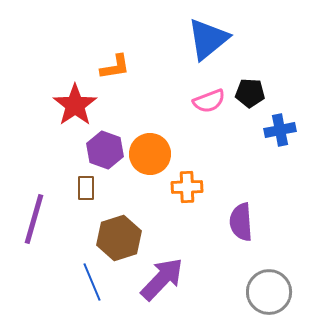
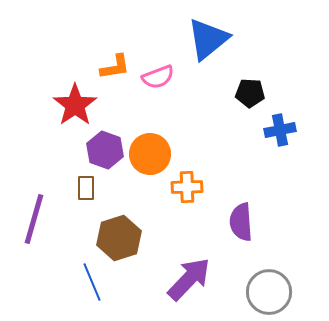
pink semicircle: moved 51 px left, 24 px up
purple arrow: moved 27 px right
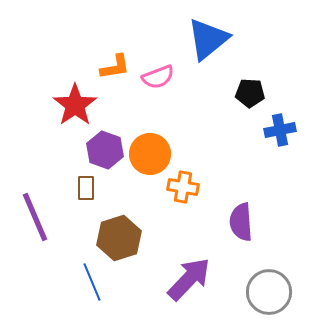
orange cross: moved 4 px left; rotated 12 degrees clockwise
purple line: moved 1 px right, 2 px up; rotated 39 degrees counterclockwise
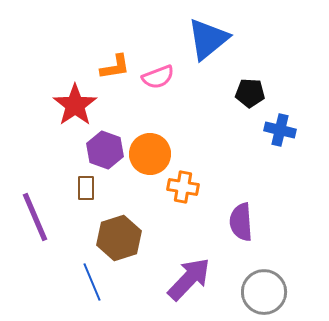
blue cross: rotated 24 degrees clockwise
gray circle: moved 5 px left
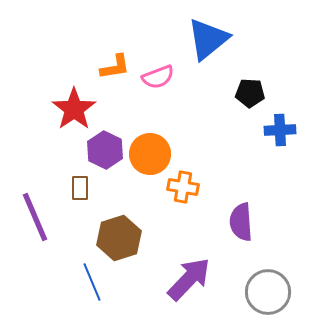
red star: moved 1 px left, 4 px down
blue cross: rotated 16 degrees counterclockwise
purple hexagon: rotated 6 degrees clockwise
brown rectangle: moved 6 px left
gray circle: moved 4 px right
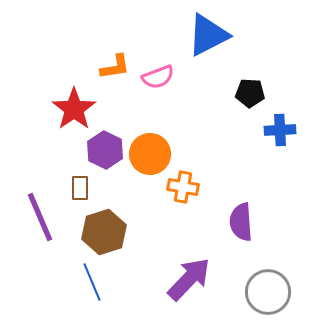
blue triangle: moved 4 px up; rotated 12 degrees clockwise
purple line: moved 5 px right
brown hexagon: moved 15 px left, 6 px up
